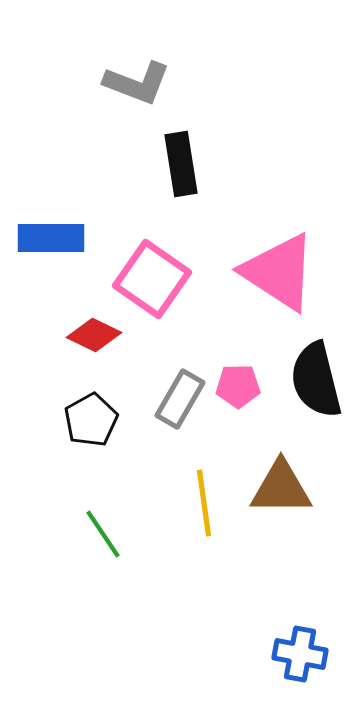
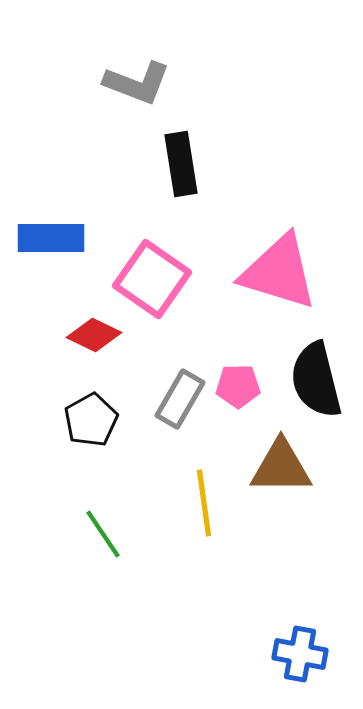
pink triangle: rotated 16 degrees counterclockwise
brown triangle: moved 21 px up
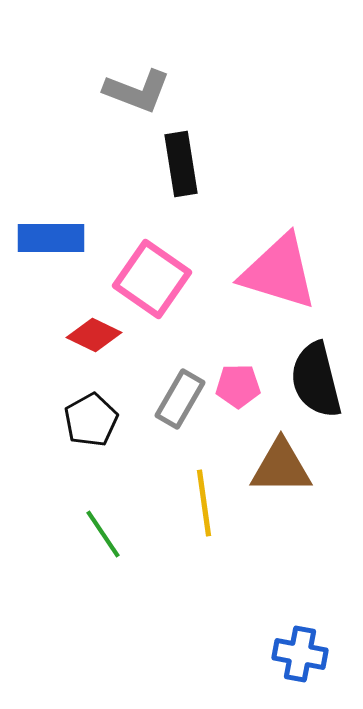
gray L-shape: moved 8 px down
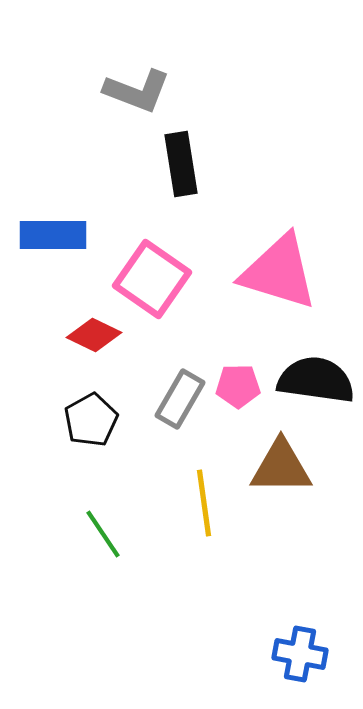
blue rectangle: moved 2 px right, 3 px up
black semicircle: rotated 112 degrees clockwise
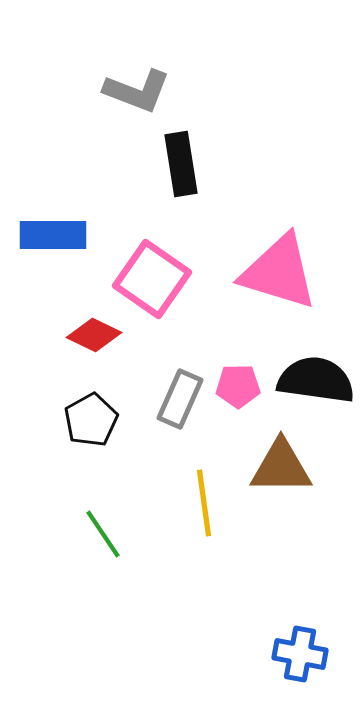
gray rectangle: rotated 6 degrees counterclockwise
